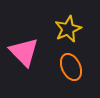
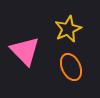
pink triangle: moved 1 px right, 1 px up
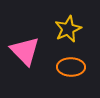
orange ellipse: rotated 64 degrees counterclockwise
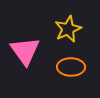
pink triangle: rotated 8 degrees clockwise
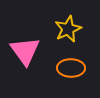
orange ellipse: moved 1 px down
